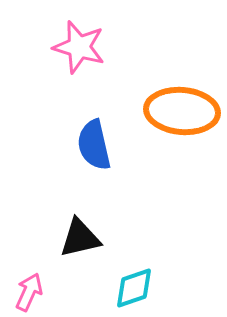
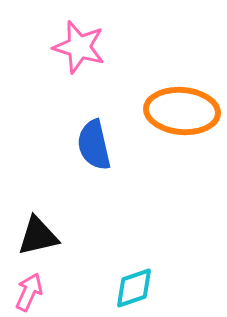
black triangle: moved 42 px left, 2 px up
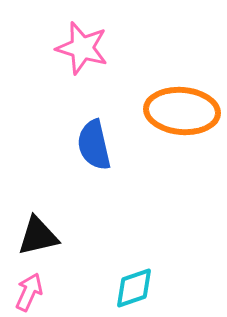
pink star: moved 3 px right, 1 px down
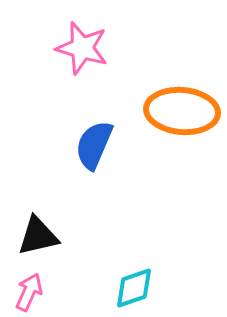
blue semicircle: rotated 36 degrees clockwise
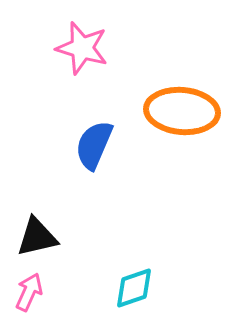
black triangle: moved 1 px left, 1 px down
